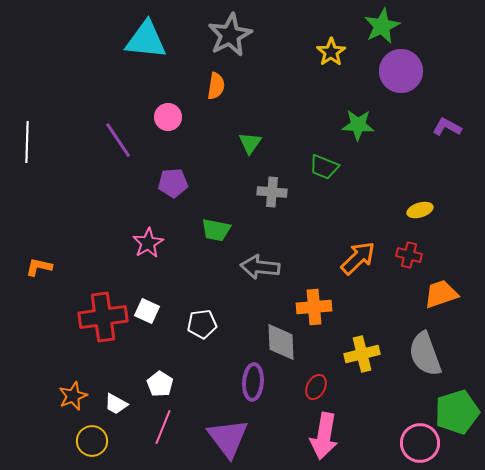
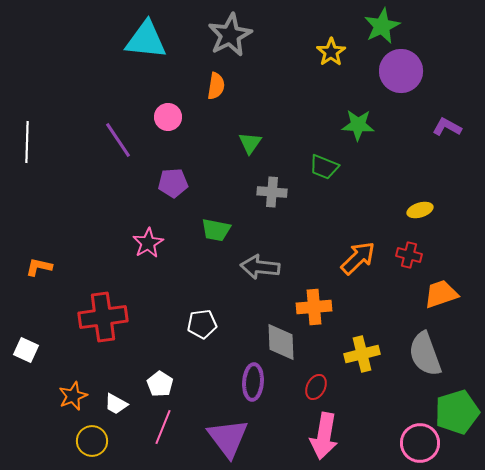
white square at (147, 311): moved 121 px left, 39 px down
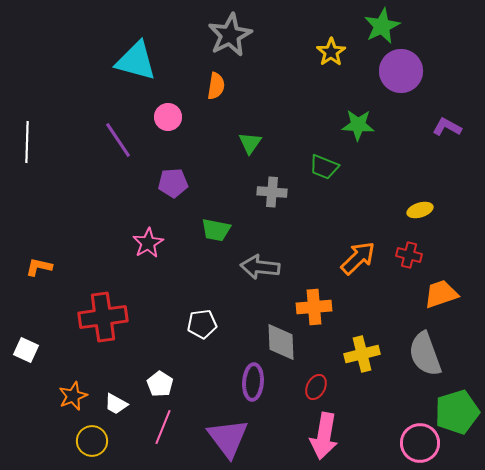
cyan triangle at (146, 40): moved 10 px left, 21 px down; rotated 9 degrees clockwise
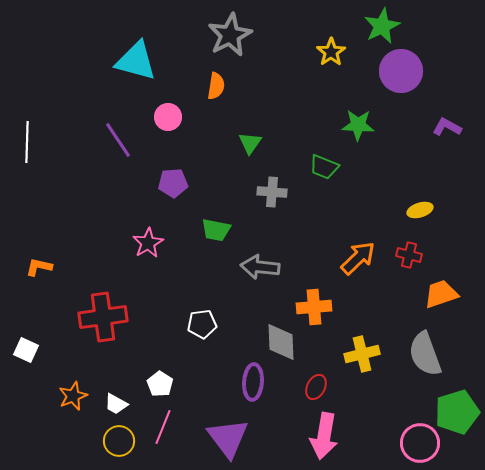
yellow circle at (92, 441): moved 27 px right
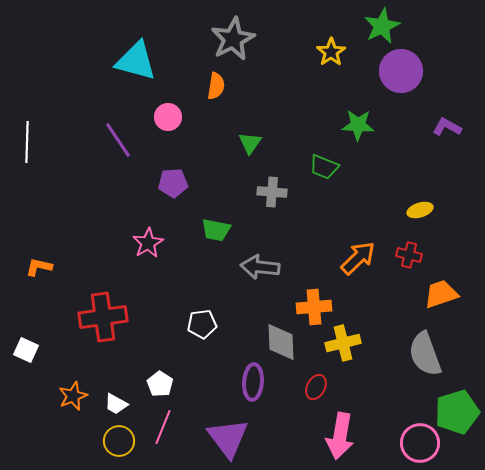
gray star at (230, 35): moved 3 px right, 4 px down
yellow cross at (362, 354): moved 19 px left, 11 px up
pink arrow at (324, 436): moved 16 px right
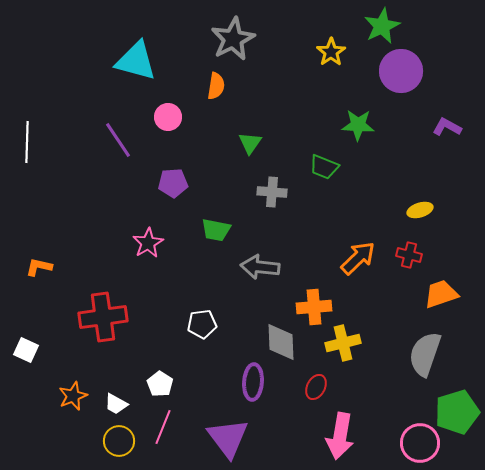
gray semicircle at (425, 354): rotated 39 degrees clockwise
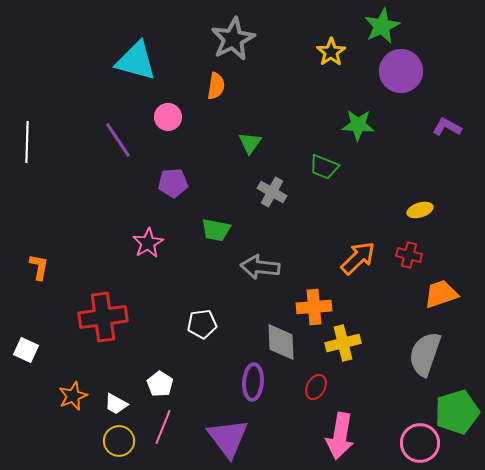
gray cross at (272, 192): rotated 24 degrees clockwise
orange L-shape at (39, 267): rotated 88 degrees clockwise
